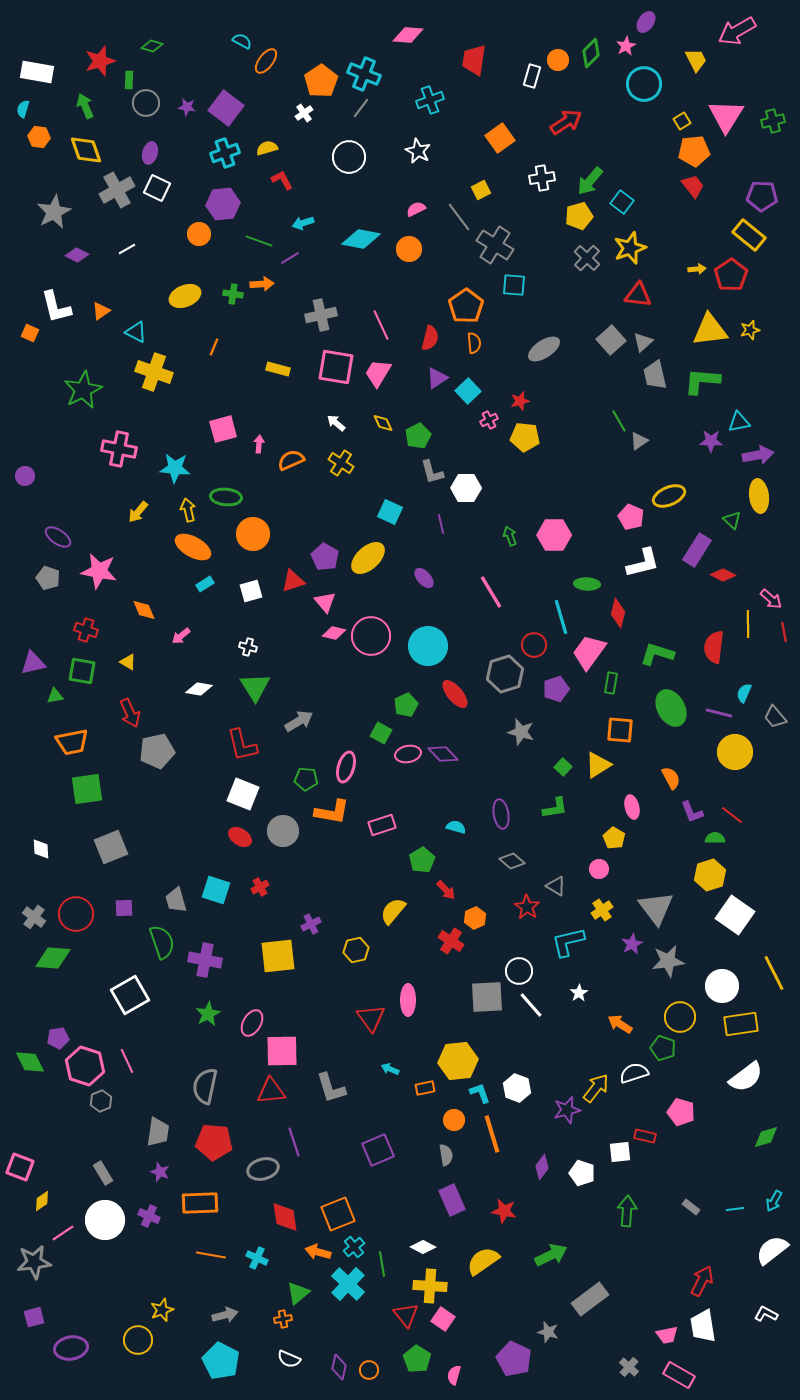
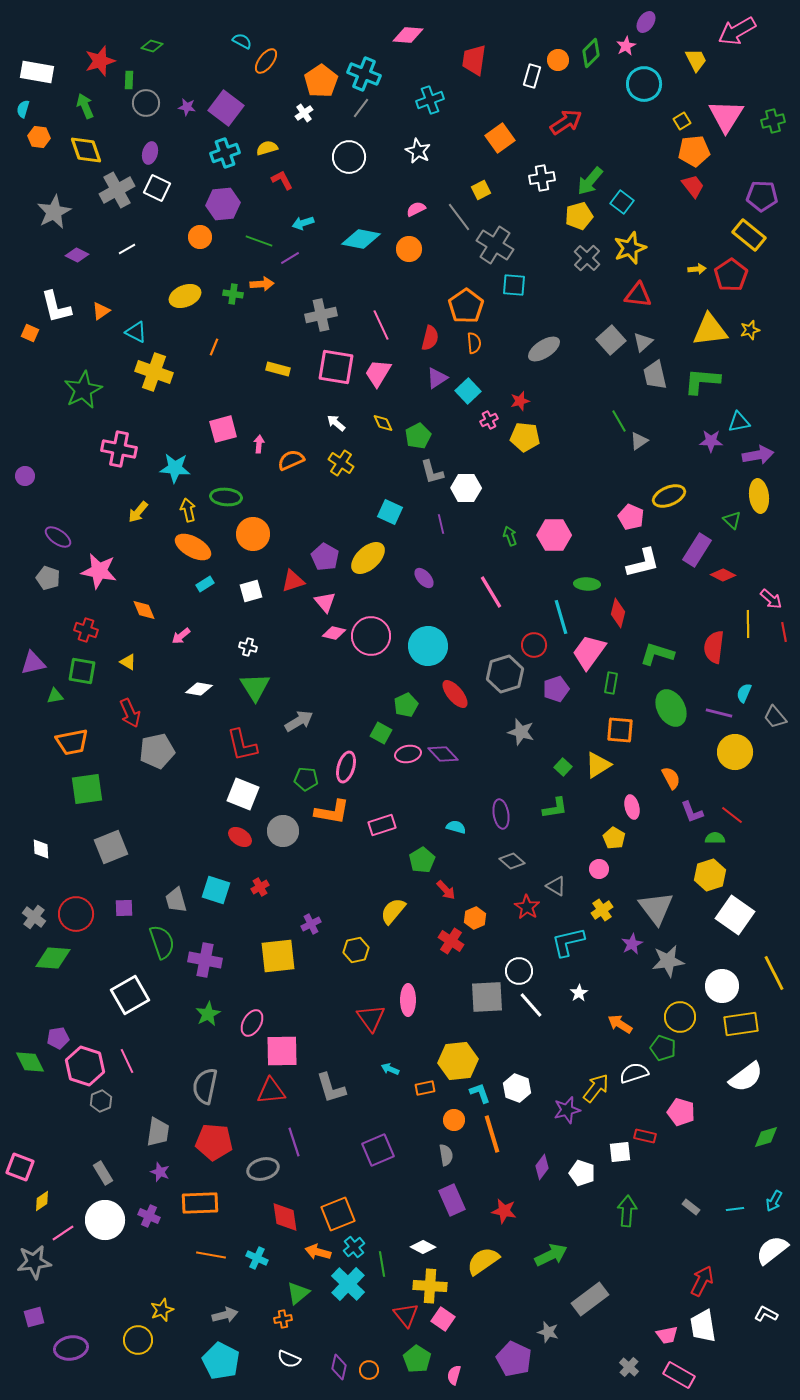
orange circle at (199, 234): moved 1 px right, 3 px down
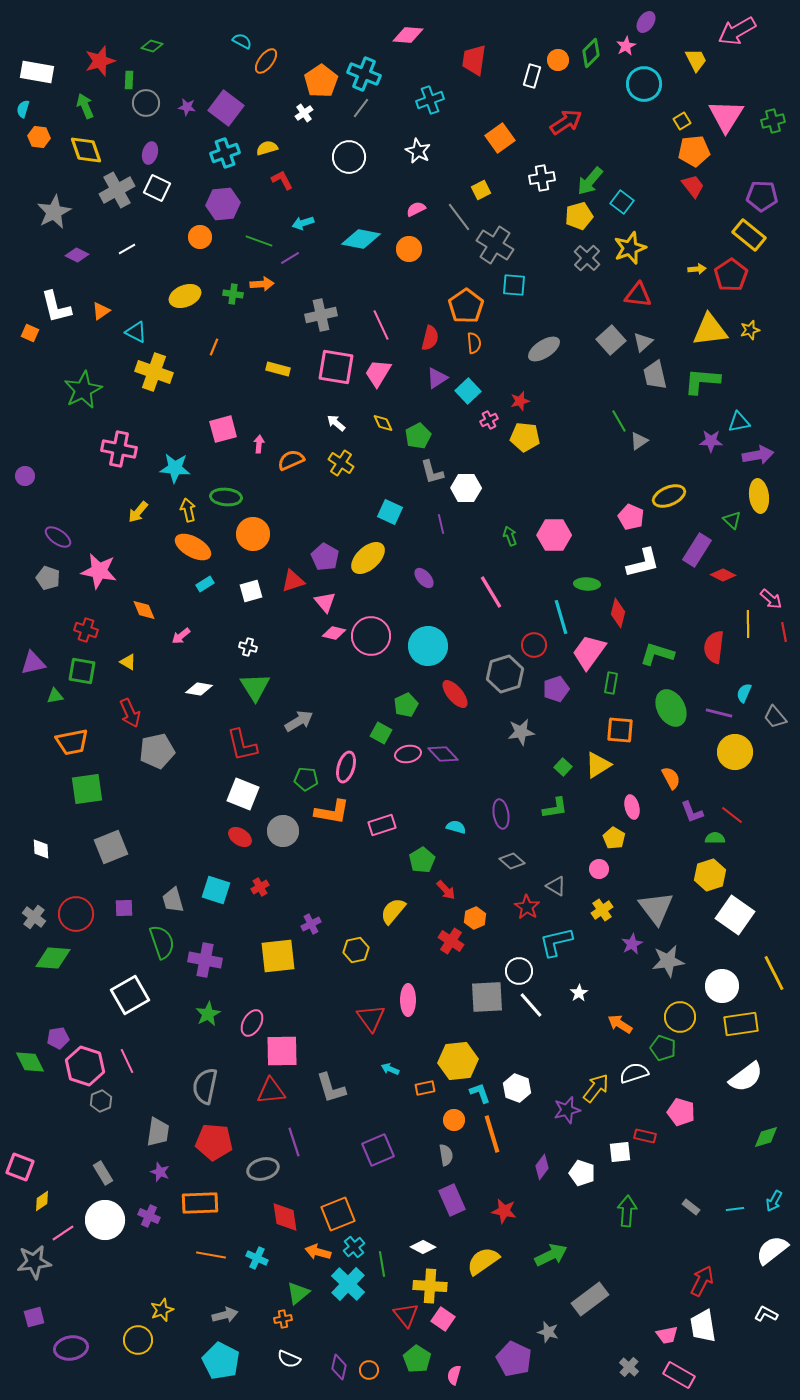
gray star at (521, 732): rotated 24 degrees counterclockwise
gray trapezoid at (176, 900): moved 3 px left
cyan L-shape at (568, 942): moved 12 px left
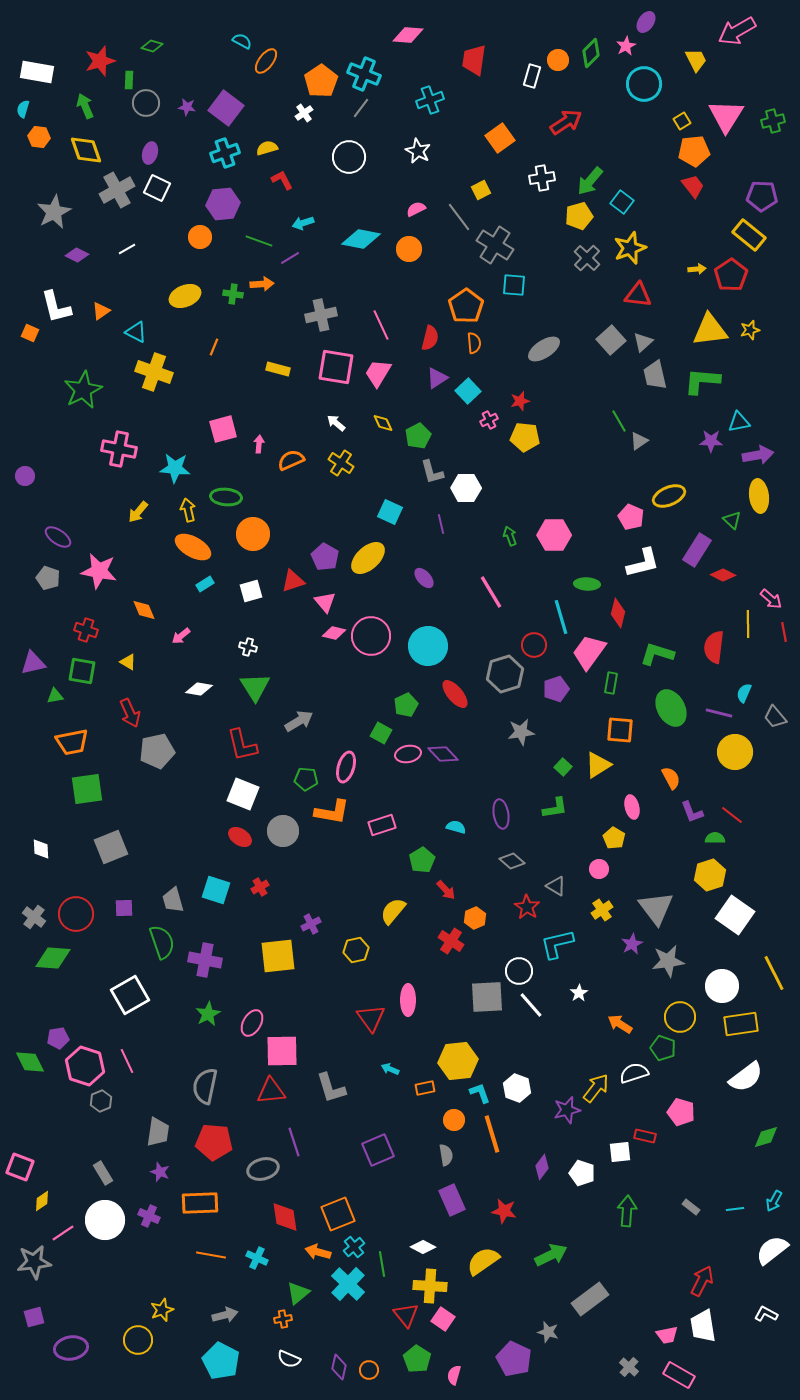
cyan L-shape at (556, 942): moved 1 px right, 2 px down
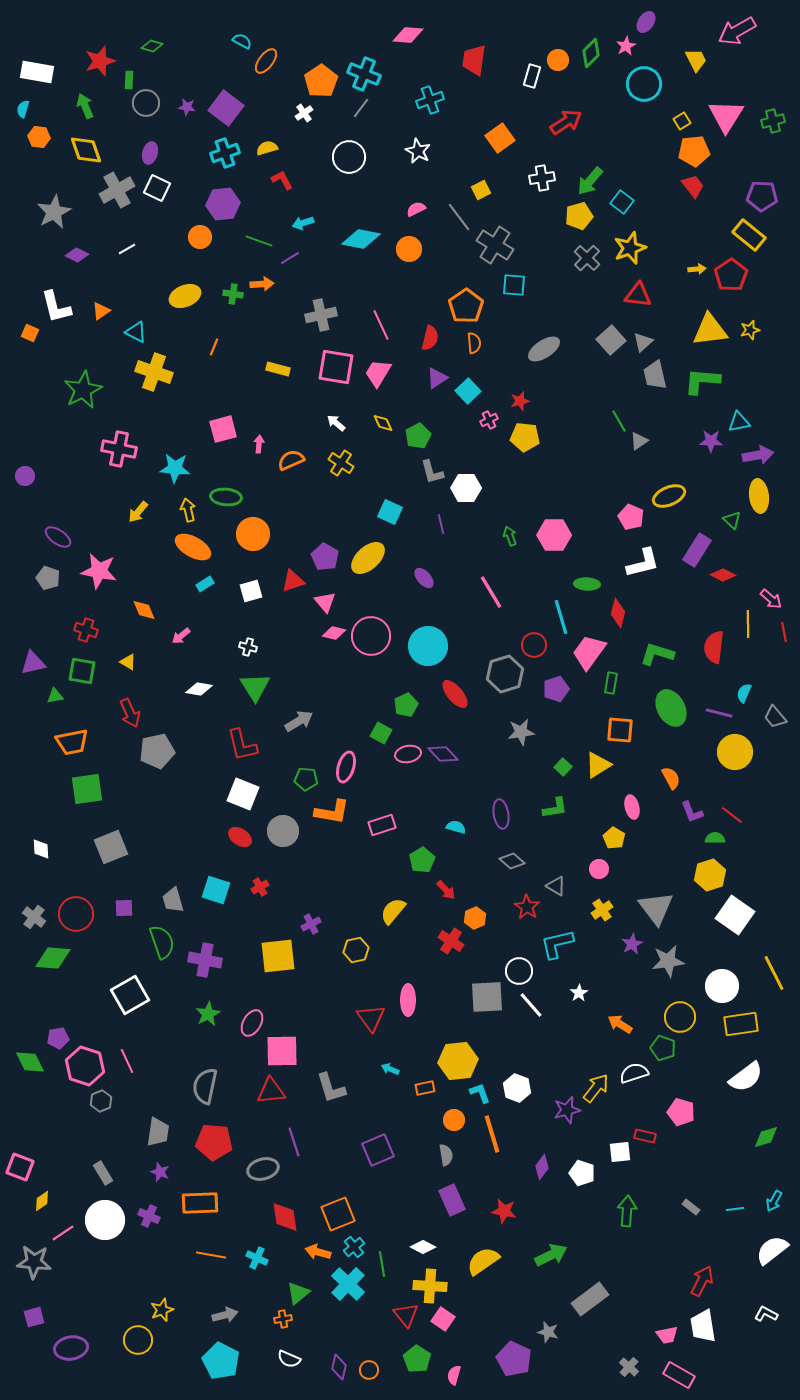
gray star at (34, 1262): rotated 12 degrees clockwise
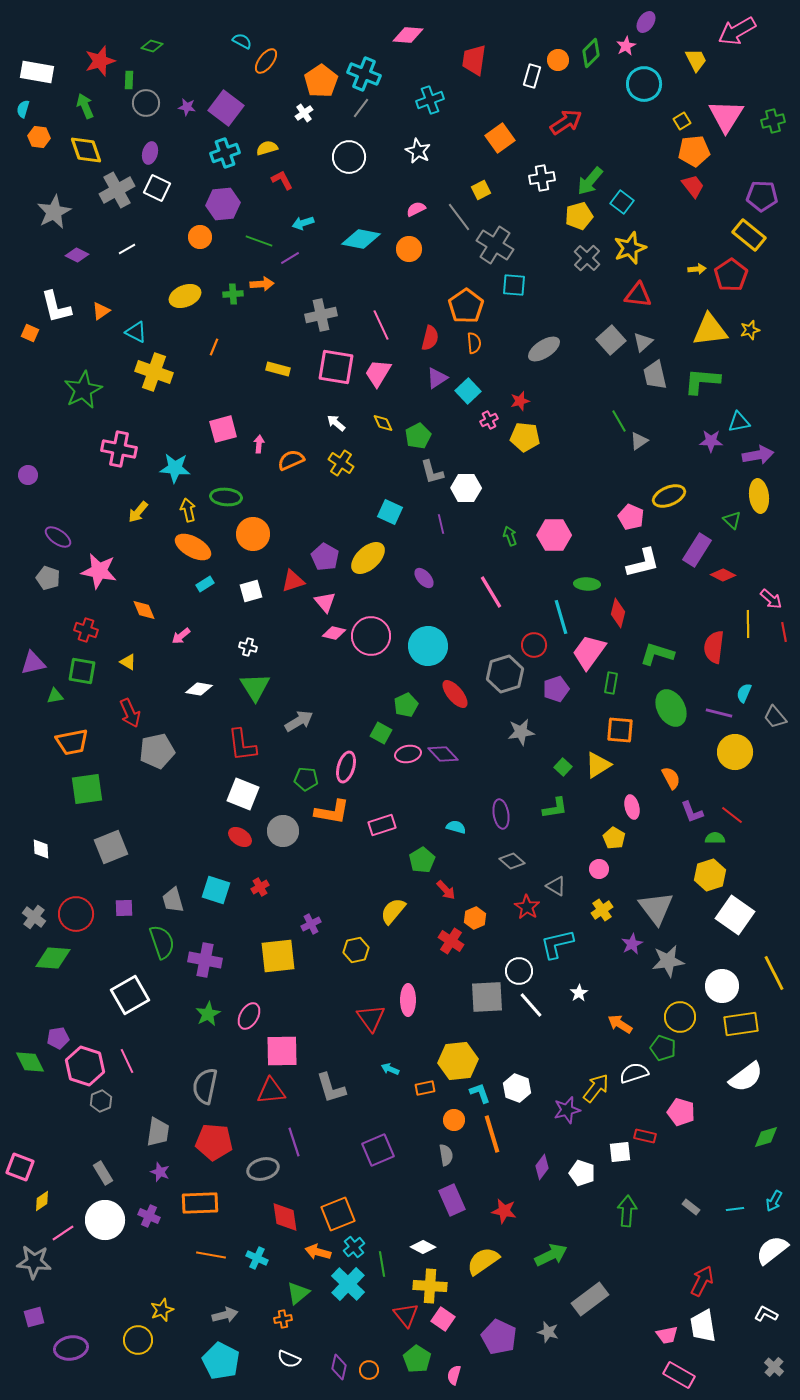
green cross at (233, 294): rotated 12 degrees counterclockwise
purple circle at (25, 476): moved 3 px right, 1 px up
red L-shape at (242, 745): rotated 6 degrees clockwise
pink ellipse at (252, 1023): moved 3 px left, 7 px up
purple pentagon at (514, 1359): moved 15 px left, 22 px up
gray cross at (629, 1367): moved 145 px right
